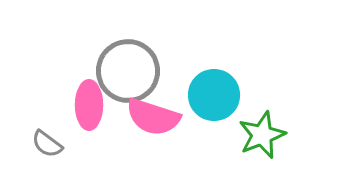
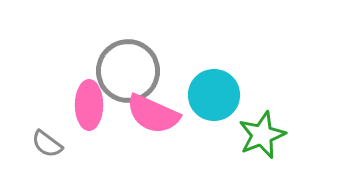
pink semicircle: moved 3 px up; rotated 6 degrees clockwise
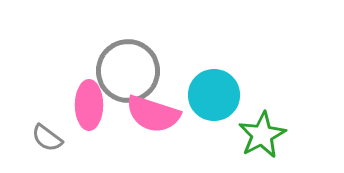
pink semicircle: rotated 6 degrees counterclockwise
green star: rotated 6 degrees counterclockwise
gray semicircle: moved 6 px up
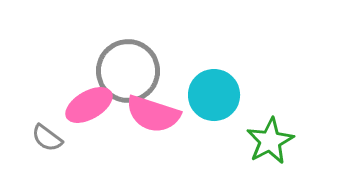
pink ellipse: rotated 60 degrees clockwise
green star: moved 8 px right, 6 px down
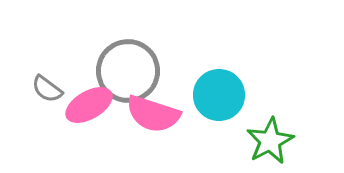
cyan circle: moved 5 px right
gray semicircle: moved 49 px up
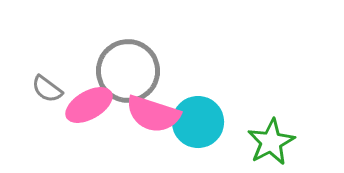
cyan circle: moved 21 px left, 27 px down
green star: moved 1 px right, 1 px down
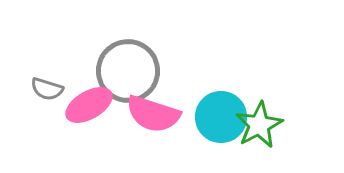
gray semicircle: rotated 20 degrees counterclockwise
cyan circle: moved 23 px right, 5 px up
green star: moved 12 px left, 17 px up
